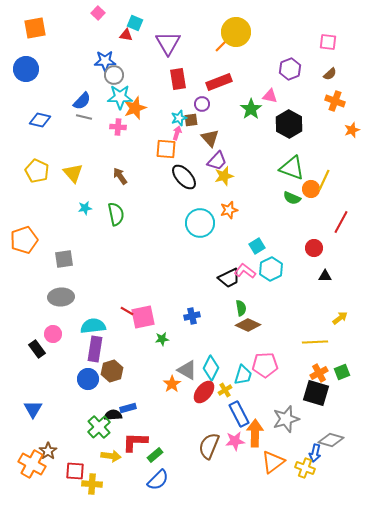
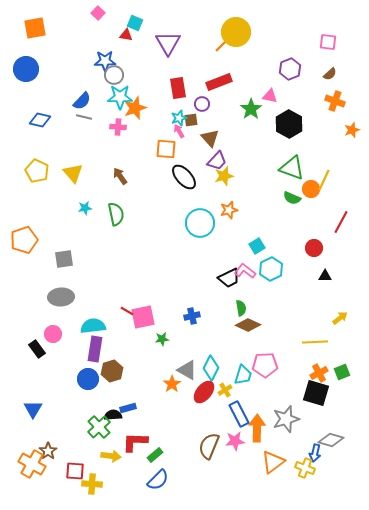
red rectangle at (178, 79): moved 9 px down
pink arrow at (177, 133): moved 2 px right, 2 px up; rotated 48 degrees counterclockwise
orange arrow at (255, 433): moved 2 px right, 5 px up
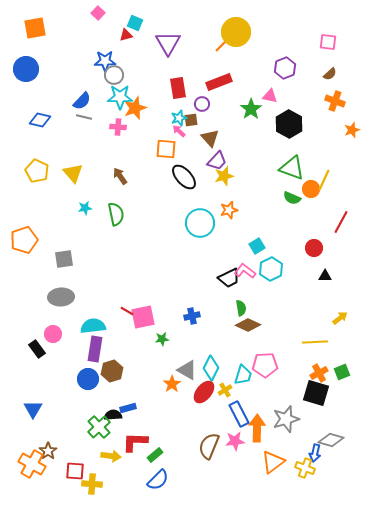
red triangle at (126, 35): rotated 24 degrees counterclockwise
purple hexagon at (290, 69): moved 5 px left, 1 px up
pink arrow at (179, 131): rotated 16 degrees counterclockwise
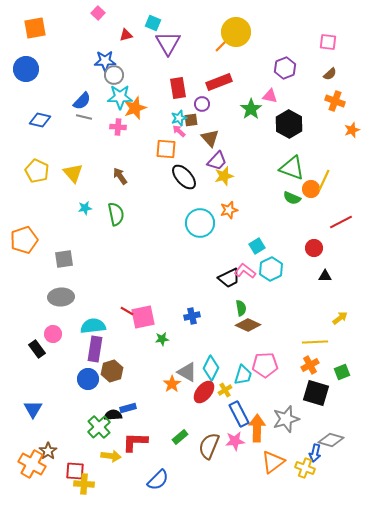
cyan square at (135, 23): moved 18 px right
red line at (341, 222): rotated 35 degrees clockwise
gray triangle at (187, 370): moved 2 px down
orange cross at (319, 373): moved 9 px left, 8 px up
green rectangle at (155, 455): moved 25 px right, 18 px up
yellow cross at (92, 484): moved 8 px left
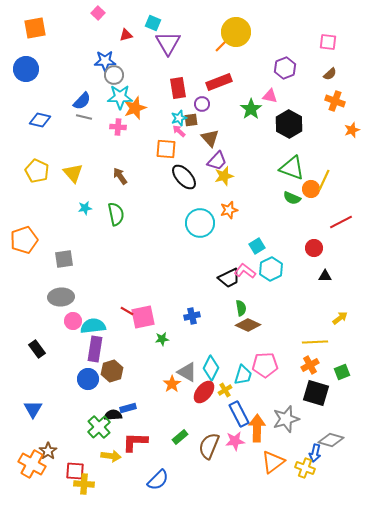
pink circle at (53, 334): moved 20 px right, 13 px up
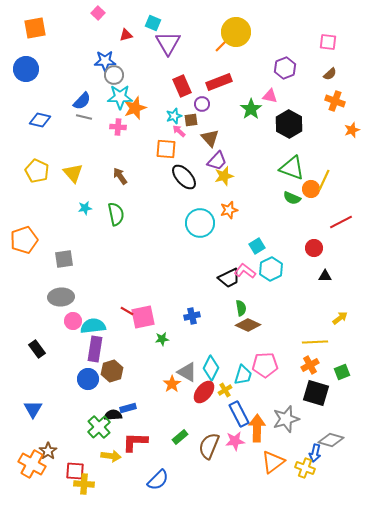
red rectangle at (178, 88): moved 4 px right, 2 px up; rotated 15 degrees counterclockwise
cyan star at (179, 118): moved 5 px left, 2 px up
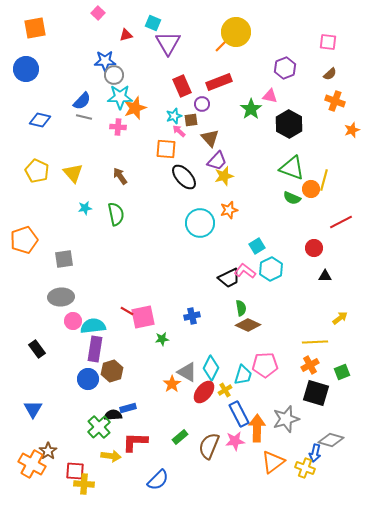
yellow line at (324, 180): rotated 10 degrees counterclockwise
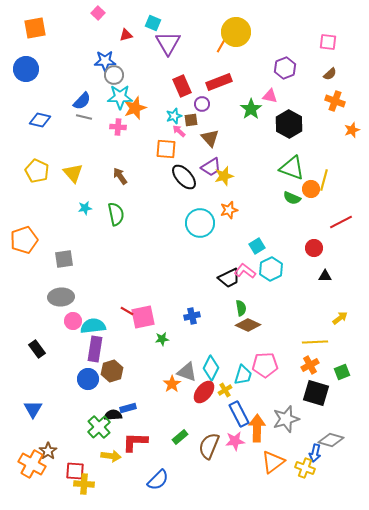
orange line at (221, 46): rotated 16 degrees counterclockwise
purple trapezoid at (217, 161): moved 6 px left, 6 px down; rotated 15 degrees clockwise
gray triangle at (187, 372): rotated 10 degrees counterclockwise
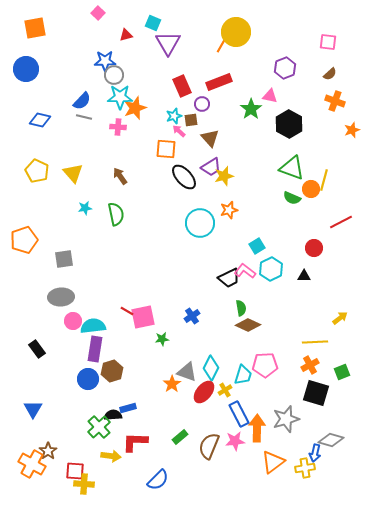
black triangle at (325, 276): moved 21 px left
blue cross at (192, 316): rotated 21 degrees counterclockwise
yellow cross at (305, 468): rotated 30 degrees counterclockwise
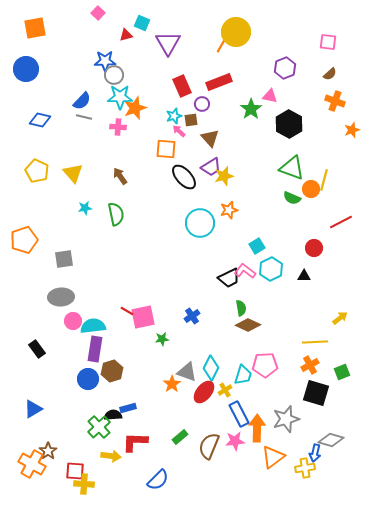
cyan square at (153, 23): moved 11 px left
blue triangle at (33, 409): rotated 30 degrees clockwise
orange triangle at (273, 462): moved 5 px up
